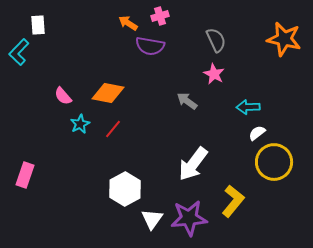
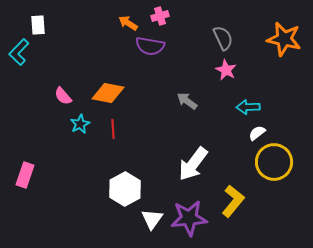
gray semicircle: moved 7 px right, 2 px up
pink star: moved 12 px right, 4 px up
red line: rotated 42 degrees counterclockwise
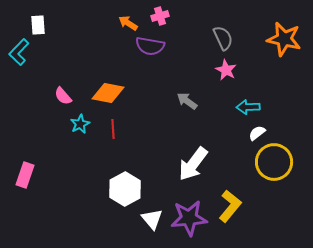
yellow L-shape: moved 3 px left, 5 px down
white triangle: rotated 15 degrees counterclockwise
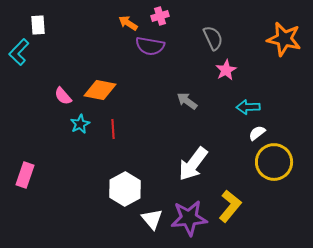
gray semicircle: moved 10 px left
pink star: rotated 15 degrees clockwise
orange diamond: moved 8 px left, 3 px up
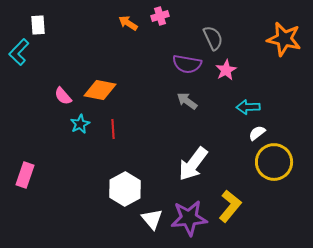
purple semicircle: moved 37 px right, 18 px down
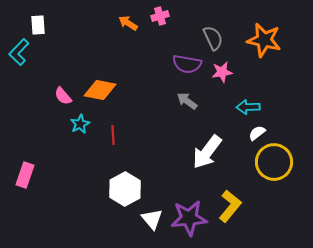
orange star: moved 20 px left, 1 px down
pink star: moved 4 px left, 2 px down; rotated 20 degrees clockwise
red line: moved 6 px down
white arrow: moved 14 px right, 12 px up
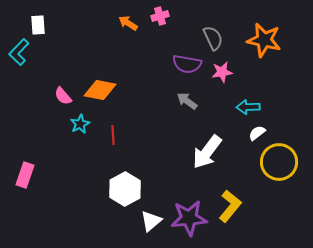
yellow circle: moved 5 px right
white triangle: moved 1 px left, 2 px down; rotated 30 degrees clockwise
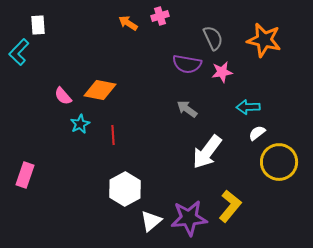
gray arrow: moved 8 px down
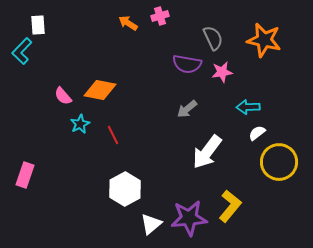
cyan L-shape: moved 3 px right, 1 px up
gray arrow: rotated 75 degrees counterclockwise
red line: rotated 24 degrees counterclockwise
white triangle: moved 3 px down
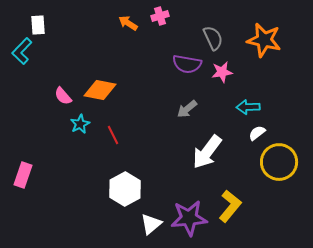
pink rectangle: moved 2 px left
